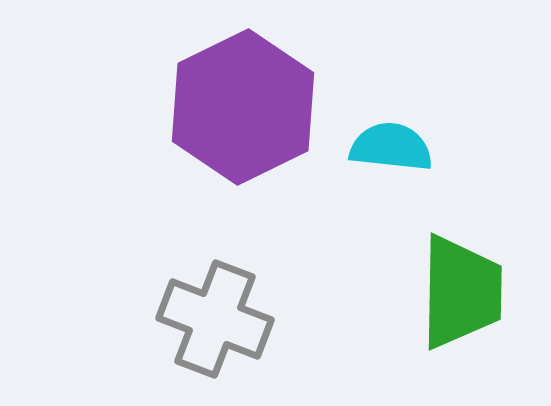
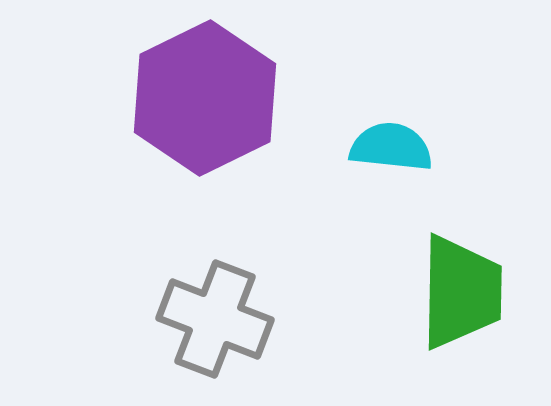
purple hexagon: moved 38 px left, 9 px up
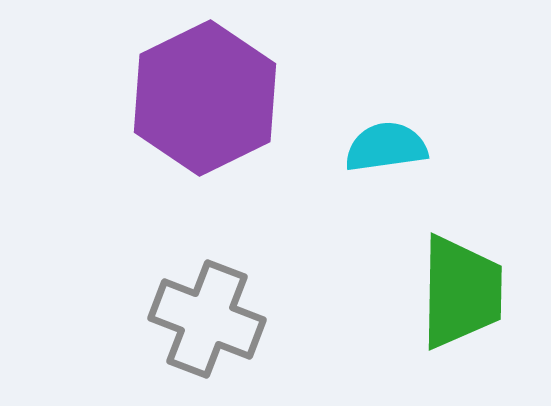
cyan semicircle: moved 5 px left; rotated 14 degrees counterclockwise
gray cross: moved 8 px left
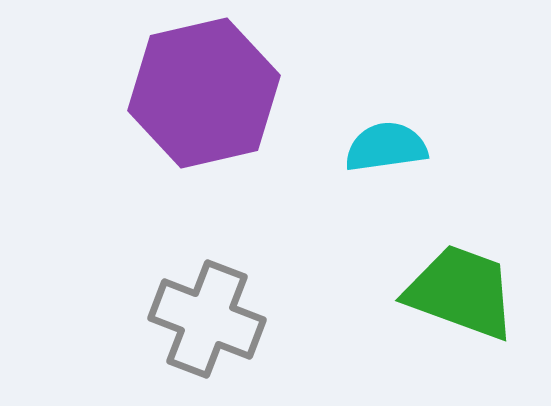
purple hexagon: moved 1 px left, 5 px up; rotated 13 degrees clockwise
green trapezoid: rotated 71 degrees counterclockwise
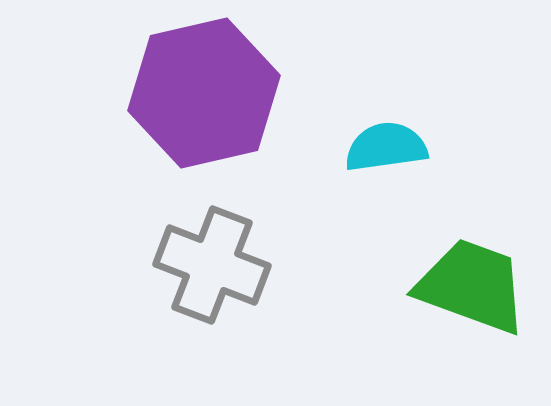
green trapezoid: moved 11 px right, 6 px up
gray cross: moved 5 px right, 54 px up
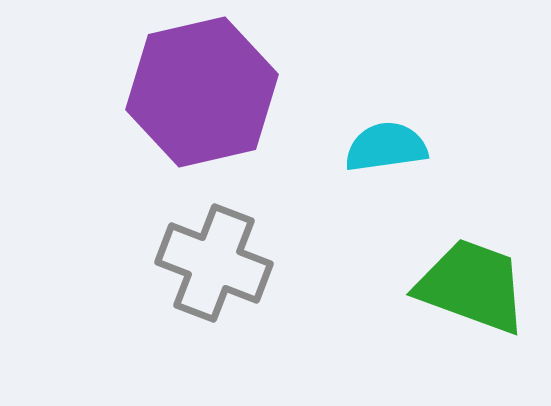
purple hexagon: moved 2 px left, 1 px up
gray cross: moved 2 px right, 2 px up
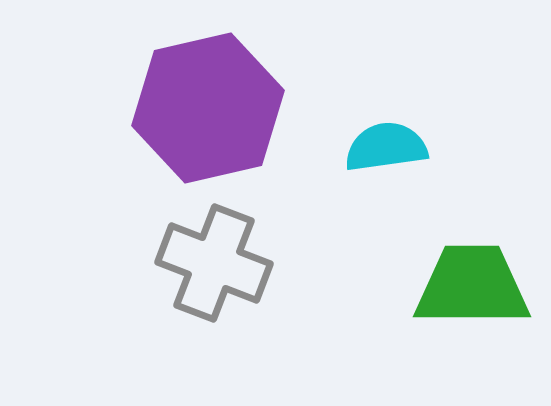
purple hexagon: moved 6 px right, 16 px down
green trapezoid: rotated 20 degrees counterclockwise
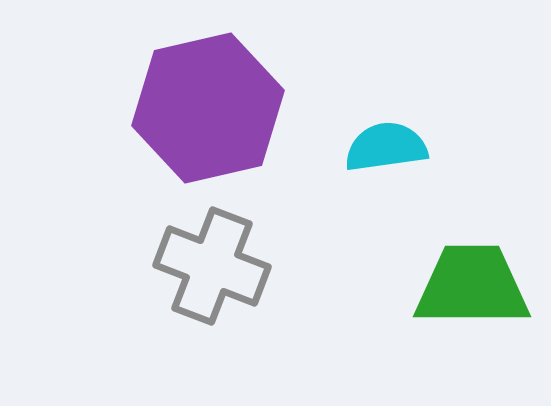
gray cross: moved 2 px left, 3 px down
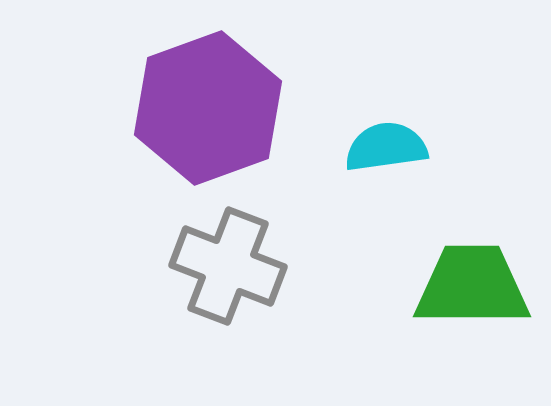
purple hexagon: rotated 7 degrees counterclockwise
gray cross: moved 16 px right
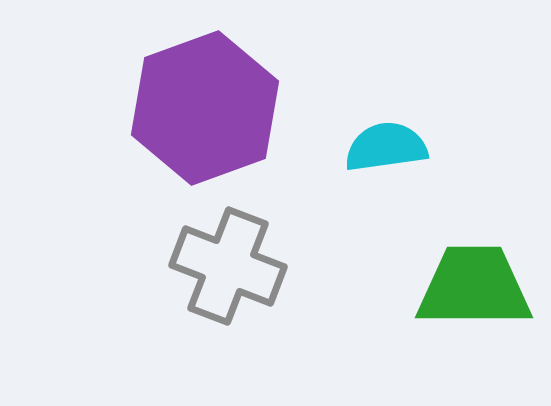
purple hexagon: moved 3 px left
green trapezoid: moved 2 px right, 1 px down
